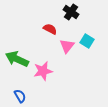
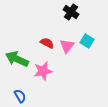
red semicircle: moved 3 px left, 14 px down
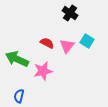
black cross: moved 1 px left, 1 px down
blue semicircle: moved 1 px left; rotated 136 degrees counterclockwise
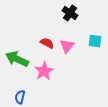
cyan square: moved 8 px right; rotated 24 degrees counterclockwise
pink star: moved 1 px right; rotated 18 degrees counterclockwise
blue semicircle: moved 1 px right, 1 px down
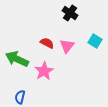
cyan square: rotated 24 degrees clockwise
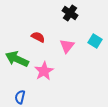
red semicircle: moved 9 px left, 6 px up
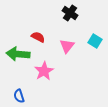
green arrow: moved 1 px right, 5 px up; rotated 20 degrees counterclockwise
blue semicircle: moved 1 px left, 1 px up; rotated 32 degrees counterclockwise
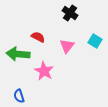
pink star: rotated 12 degrees counterclockwise
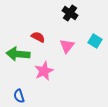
pink star: rotated 18 degrees clockwise
